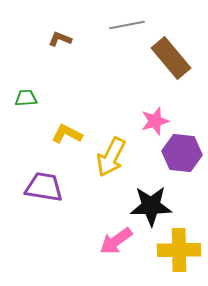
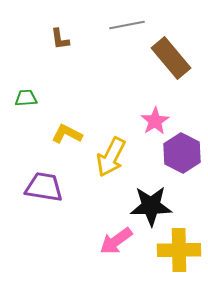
brown L-shape: rotated 120 degrees counterclockwise
pink star: rotated 16 degrees counterclockwise
purple hexagon: rotated 21 degrees clockwise
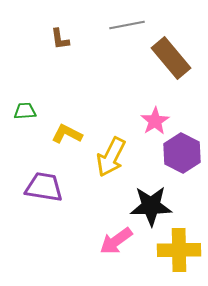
green trapezoid: moved 1 px left, 13 px down
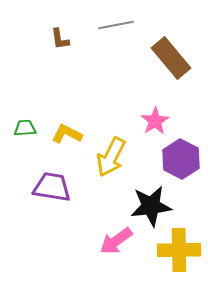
gray line: moved 11 px left
green trapezoid: moved 17 px down
purple hexagon: moved 1 px left, 6 px down
purple trapezoid: moved 8 px right
black star: rotated 6 degrees counterclockwise
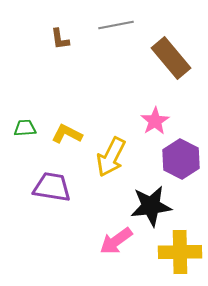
yellow cross: moved 1 px right, 2 px down
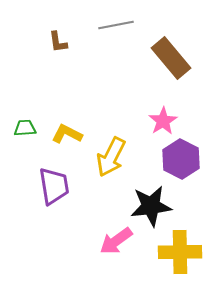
brown L-shape: moved 2 px left, 3 px down
pink star: moved 8 px right
purple trapezoid: moved 2 px right, 1 px up; rotated 72 degrees clockwise
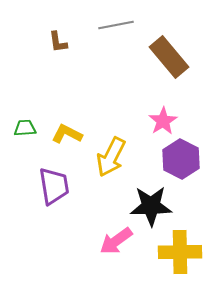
brown rectangle: moved 2 px left, 1 px up
black star: rotated 6 degrees clockwise
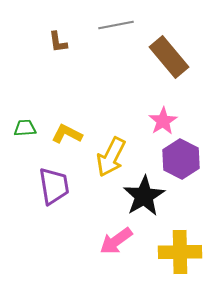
black star: moved 7 px left, 10 px up; rotated 30 degrees counterclockwise
